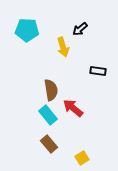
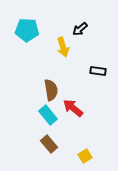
yellow square: moved 3 px right, 2 px up
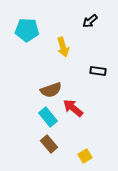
black arrow: moved 10 px right, 8 px up
brown semicircle: rotated 80 degrees clockwise
cyan rectangle: moved 2 px down
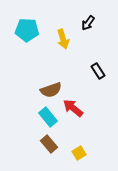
black arrow: moved 2 px left, 2 px down; rotated 14 degrees counterclockwise
yellow arrow: moved 8 px up
black rectangle: rotated 49 degrees clockwise
yellow square: moved 6 px left, 3 px up
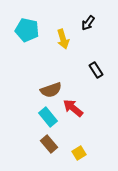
cyan pentagon: rotated 10 degrees clockwise
black rectangle: moved 2 px left, 1 px up
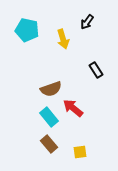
black arrow: moved 1 px left, 1 px up
brown semicircle: moved 1 px up
cyan rectangle: moved 1 px right
yellow square: moved 1 px right, 1 px up; rotated 24 degrees clockwise
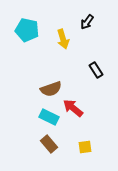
cyan rectangle: rotated 24 degrees counterclockwise
yellow square: moved 5 px right, 5 px up
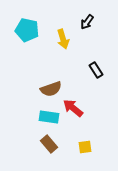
cyan rectangle: rotated 18 degrees counterclockwise
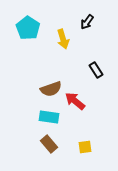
cyan pentagon: moved 1 px right, 2 px up; rotated 20 degrees clockwise
red arrow: moved 2 px right, 7 px up
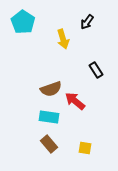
cyan pentagon: moved 5 px left, 6 px up
yellow square: moved 1 px down; rotated 16 degrees clockwise
